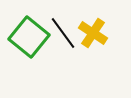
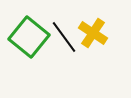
black line: moved 1 px right, 4 px down
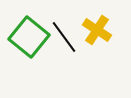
yellow cross: moved 4 px right, 3 px up
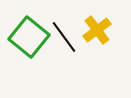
yellow cross: rotated 20 degrees clockwise
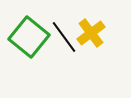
yellow cross: moved 6 px left, 3 px down
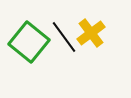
green square: moved 5 px down
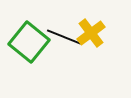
black line: rotated 32 degrees counterclockwise
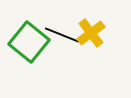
black line: moved 2 px left, 2 px up
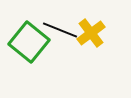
black line: moved 2 px left, 5 px up
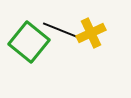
yellow cross: rotated 12 degrees clockwise
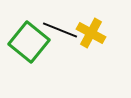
yellow cross: rotated 36 degrees counterclockwise
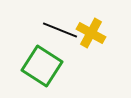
green square: moved 13 px right, 24 px down; rotated 6 degrees counterclockwise
